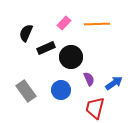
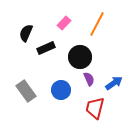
orange line: rotated 60 degrees counterclockwise
black circle: moved 9 px right
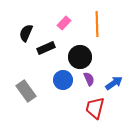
orange line: rotated 30 degrees counterclockwise
blue circle: moved 2 px right, 10 px up
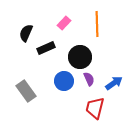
blue circle: moved 1 px right, 1 px down
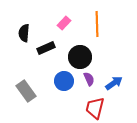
black semicircle: moved 2 px left; rotated 18 degrees counterclockwise
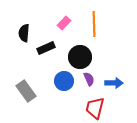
orange line: moved 3 px left
blue arrow: rotated 36 degrees clockwise
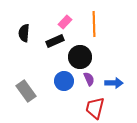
pink rectangle: moved 1 px right, 1 px up
black rectangle: moved 9 px right, 7 px up
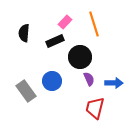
orange line: rotated 15 degrees counterclockwise
blue circle: moved 12 px left
